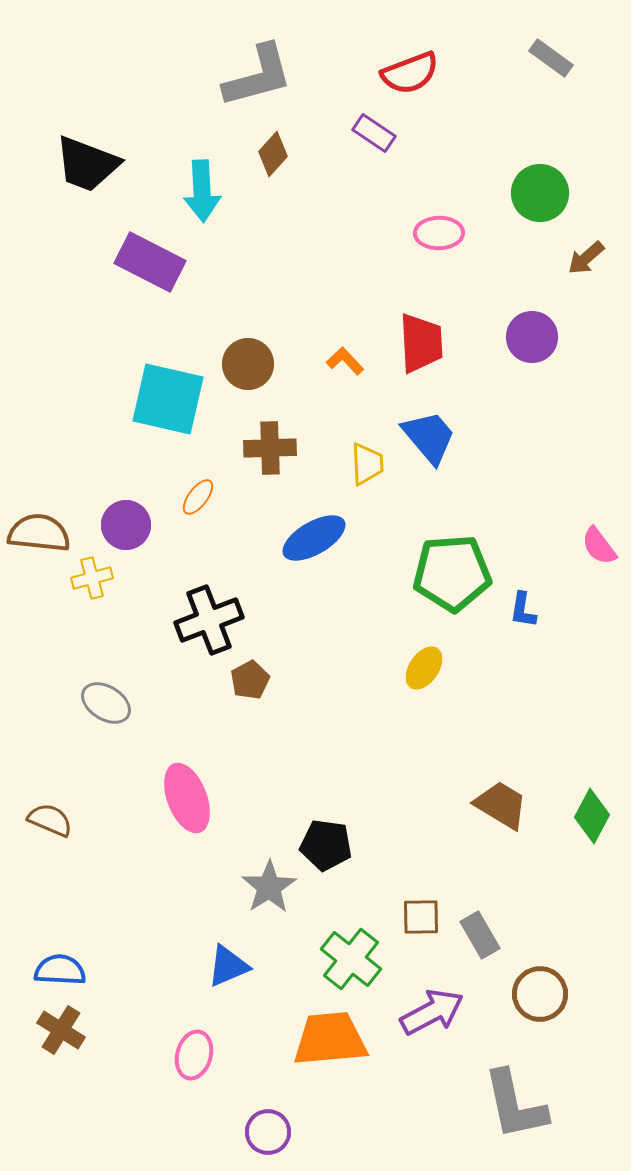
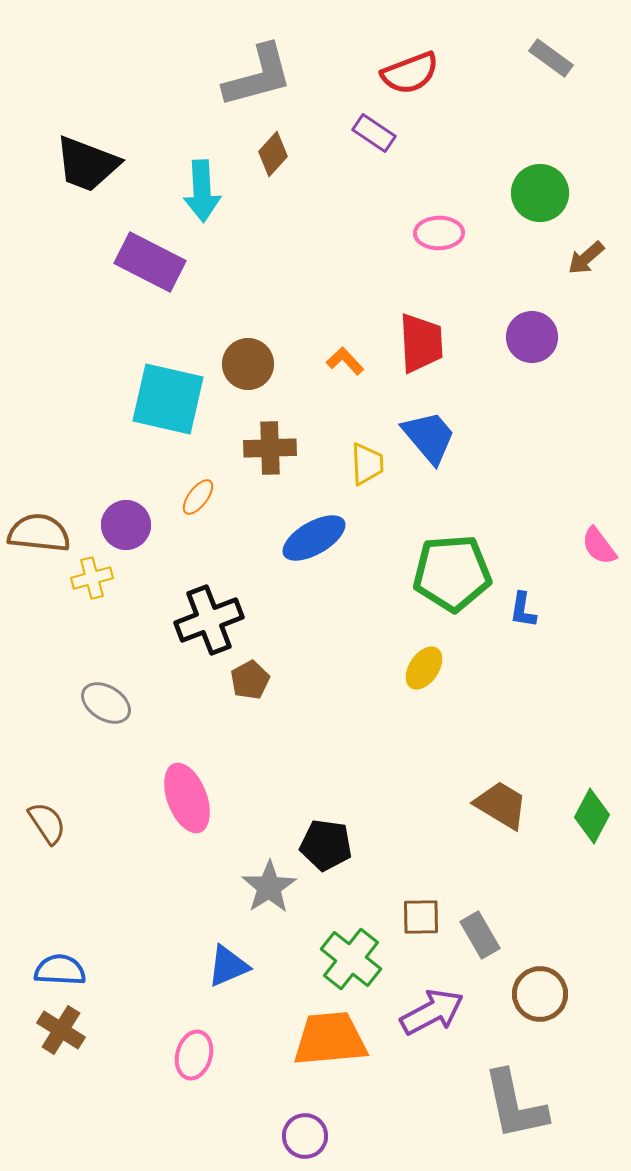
brown semicircle at (50, 820): moved 3 px left, 3 px down; rotated 33 degrees clockwise
purple circle at (268, 1132): moved 37 px right, 4 px down
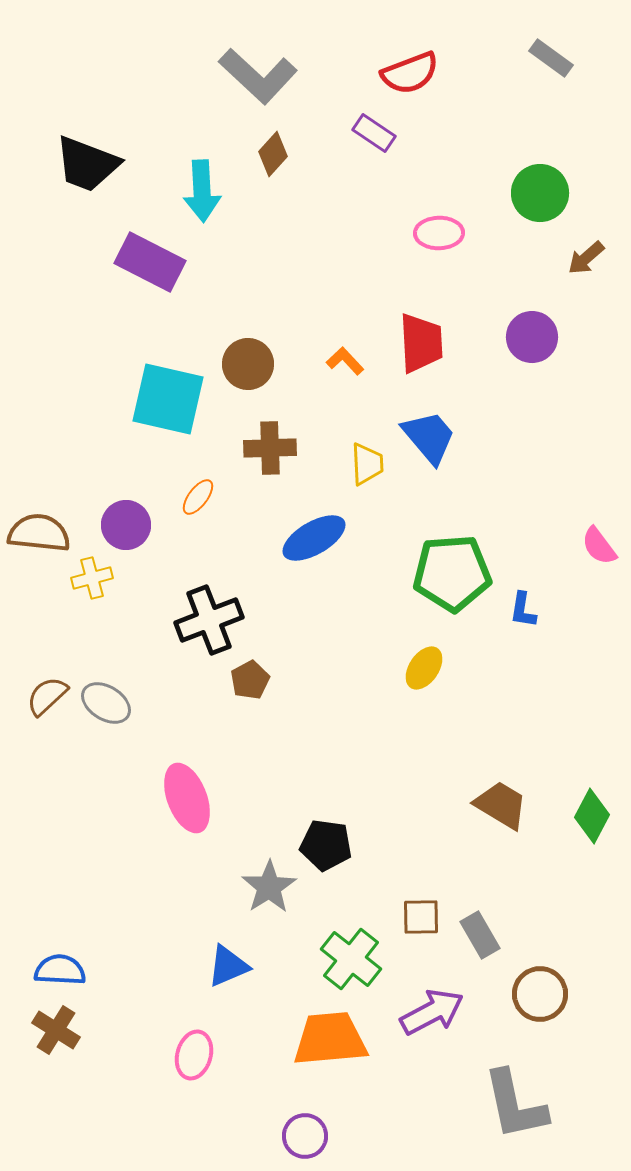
gray L-shape at (258, 76): rotated 58 degrees clockwise
brown semicircle at (47, 823): moved 127 px up; rotated 99 degrees counterclockwise
brown cross at (61, 1030): moved 5 px left
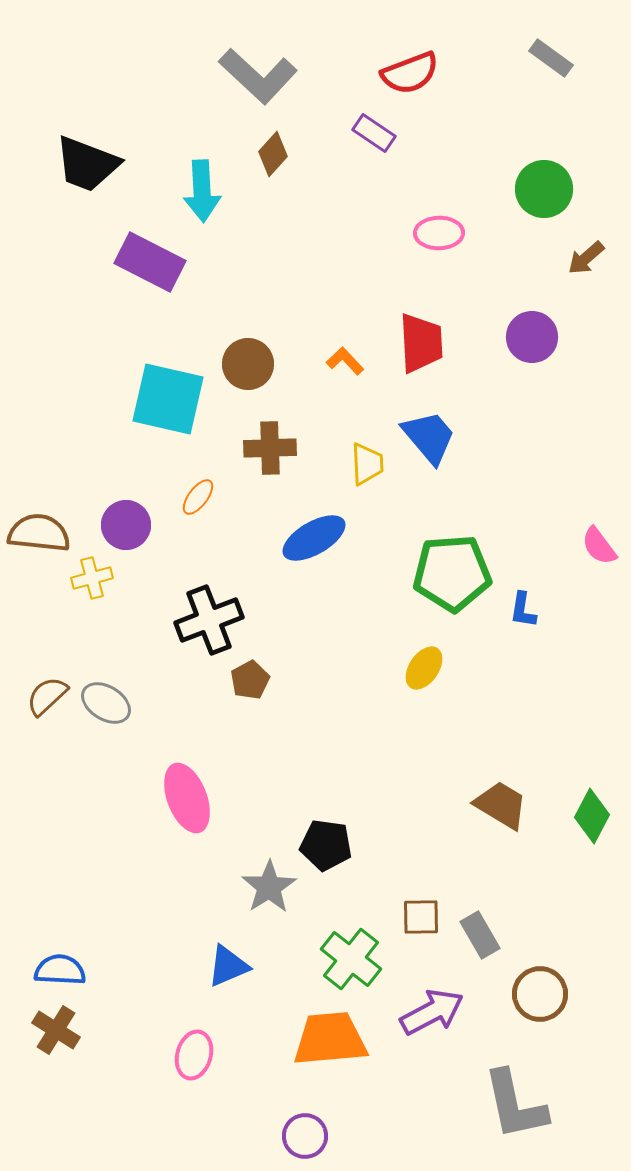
green circle at (540, 193): moved 4 px right, 4 px up
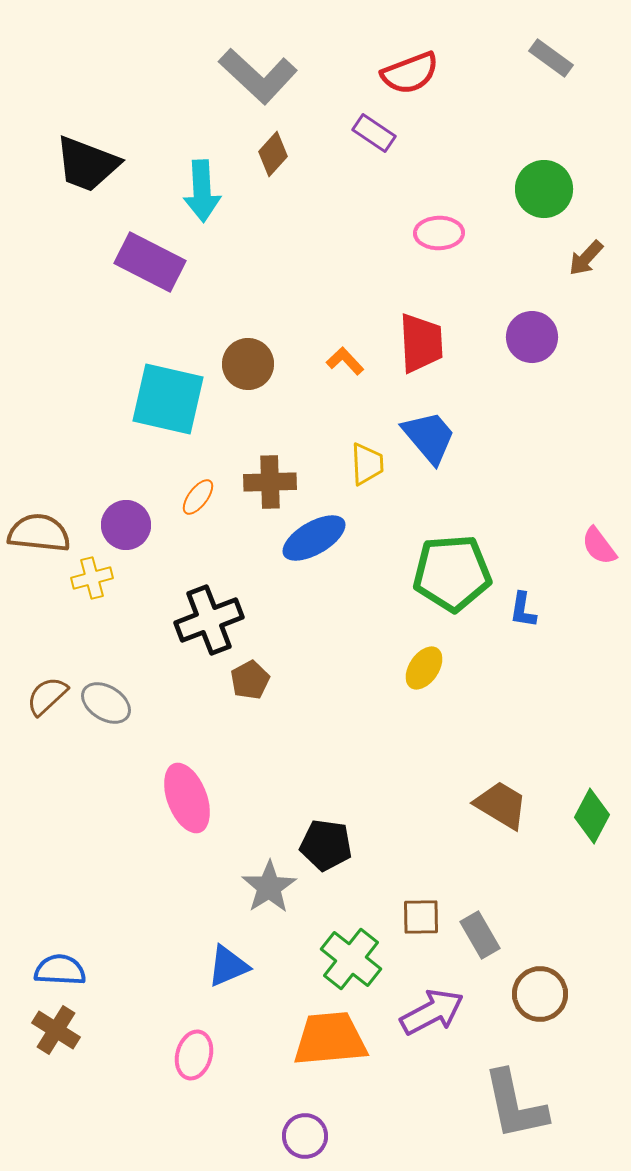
brown arrow at (586, 258): rotated 6 degrees counterclockwise
brown cross at (270, 448): moved 34 px down
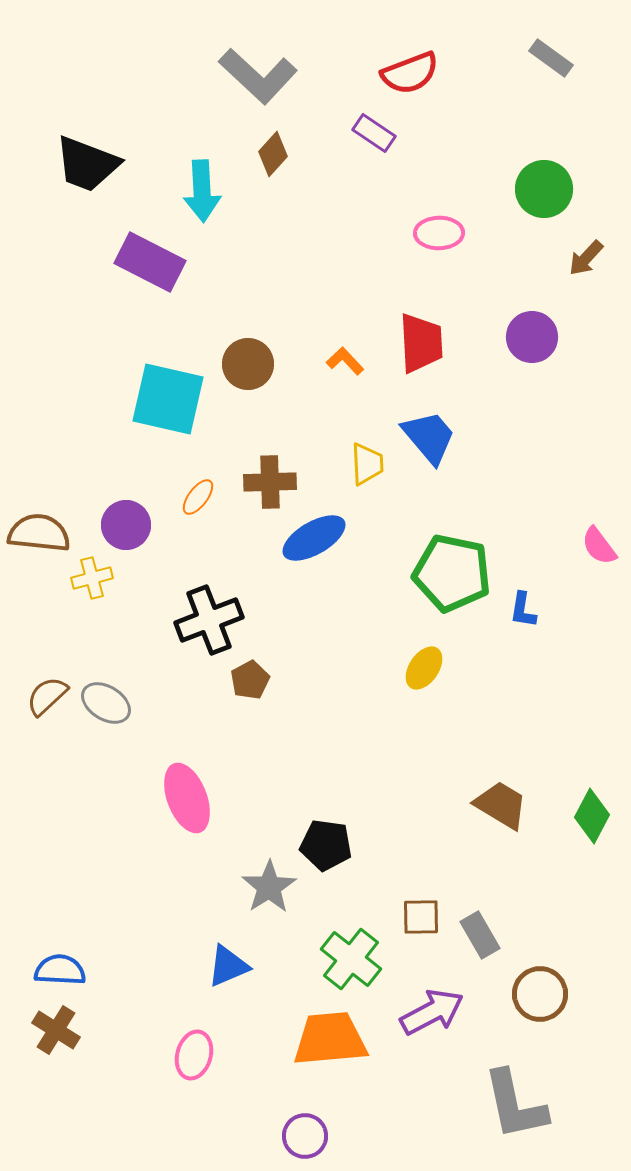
green pentagon at (452, 573): rotated 16 degrees clockwise
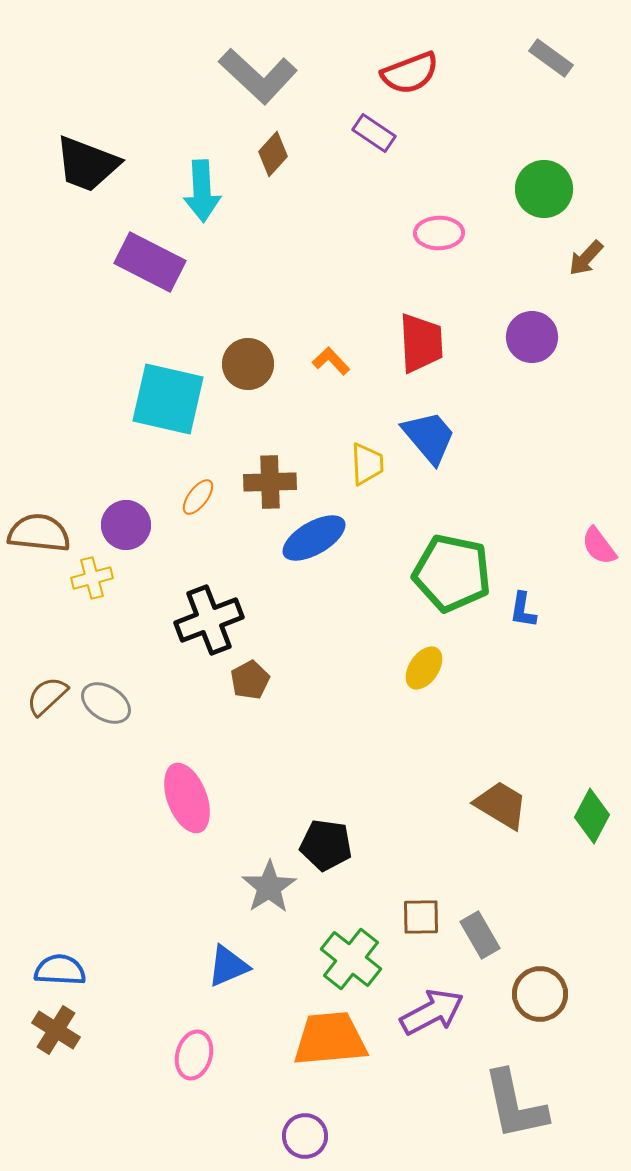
orange L-shape at (345, 361): moved 14 px left
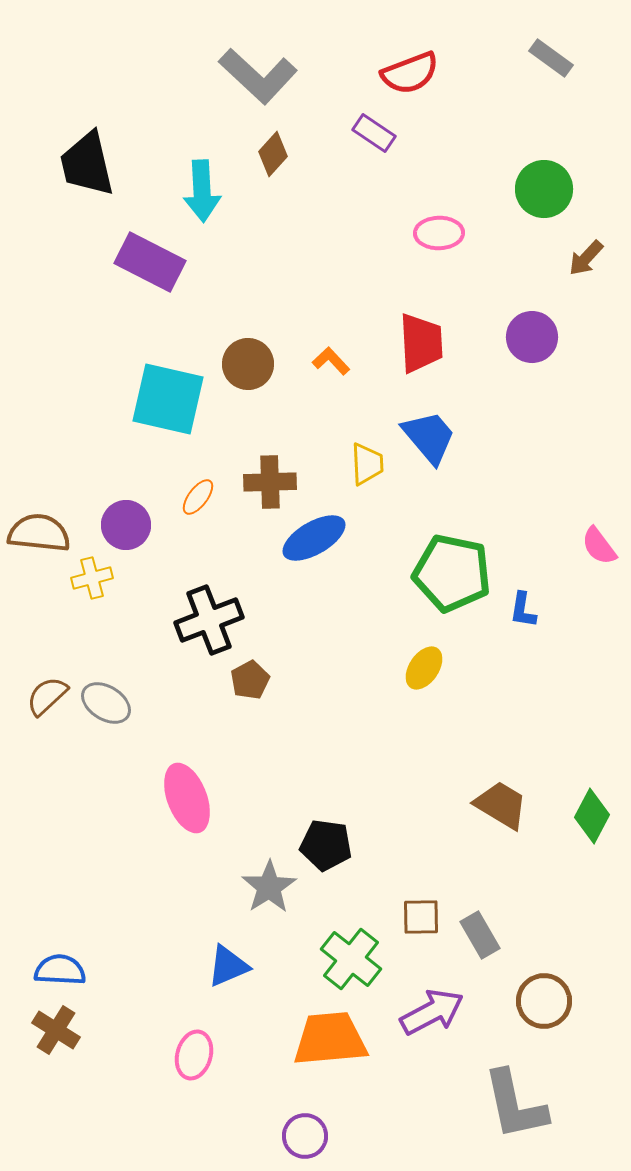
black trapezoid at (87, 164): rotated 56 degrees clockwise
brown circle at (540, 994): moved 4 px right, 7 px down
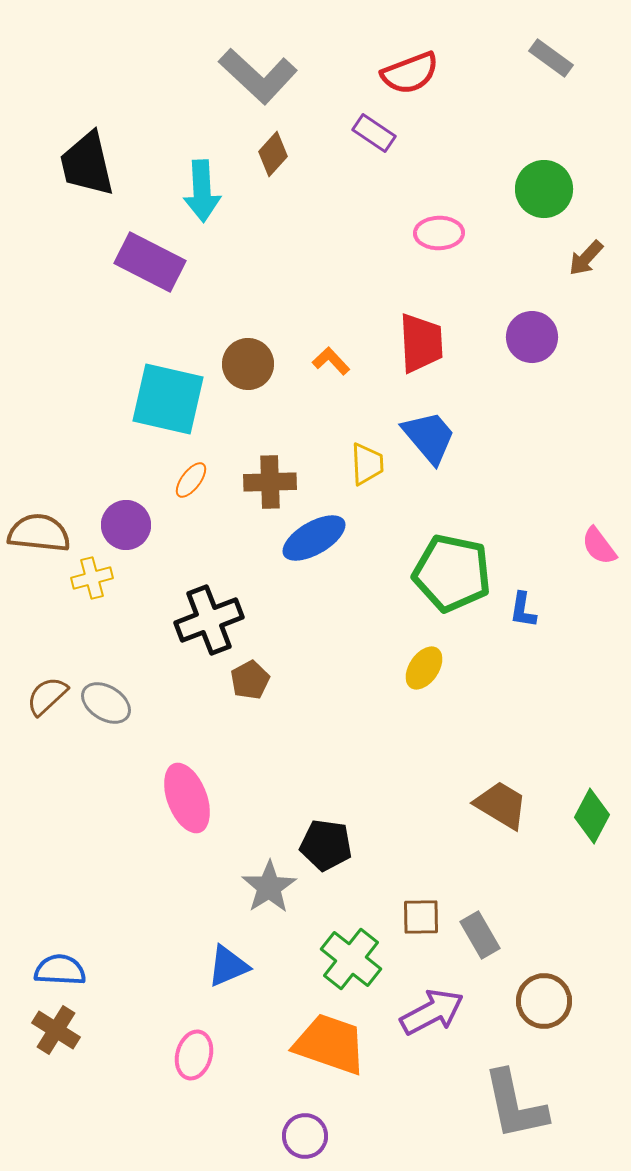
orange ellipse at (198, 497): moved 7 px left, 17 px up
orange trapezoid at (330, 1039): moved 5 px down; rotated 24 degrees clockwise
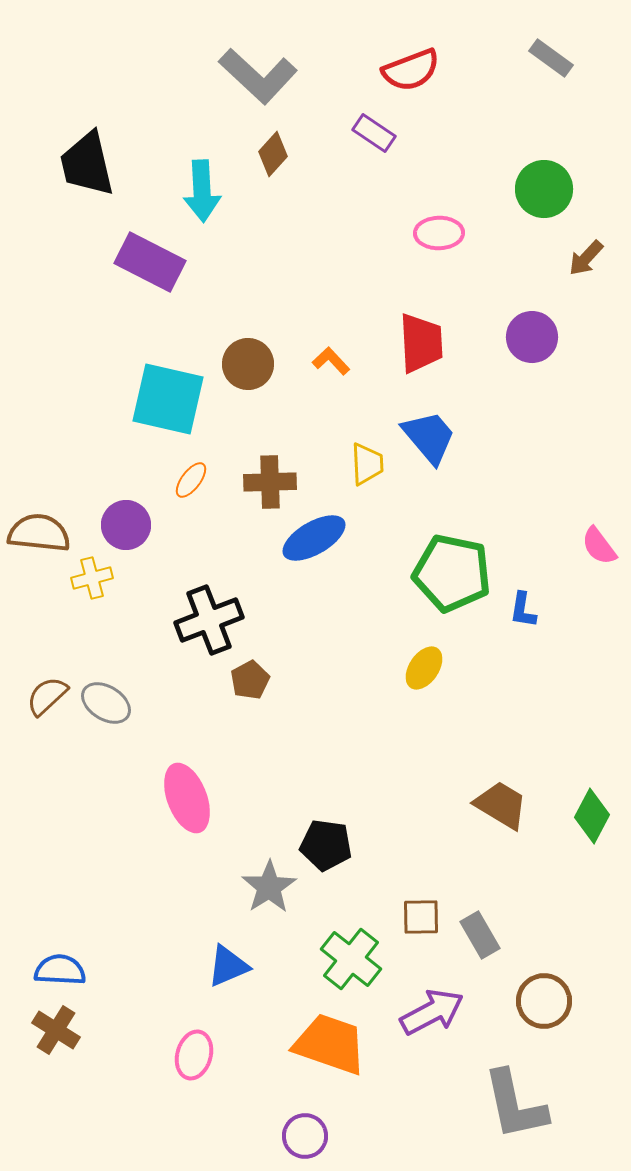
red semicircle at (410, 73): moved 1 px right, 3 px up
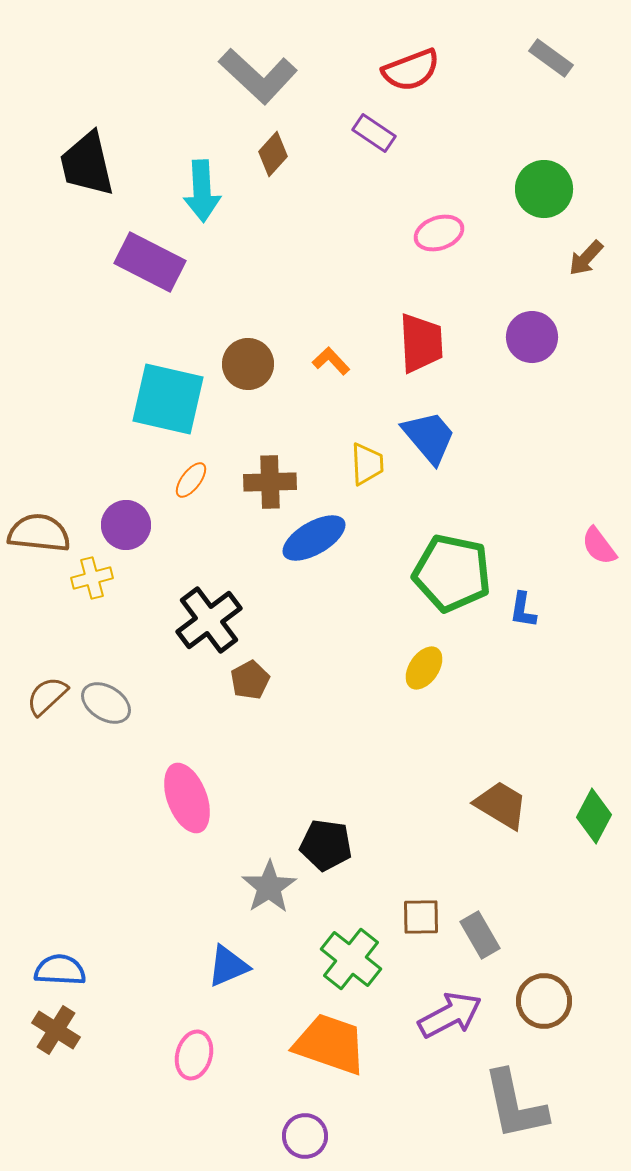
pink ellipse at (439, 233): rotated 18 degrees counterclockwise
black cross at (209, 620): rotated 16 degrees counterclockwise
green diamond at (592, 816): moved 2 px right
purple arrow at (432, 1012): moved 18 px right, 3 px down
